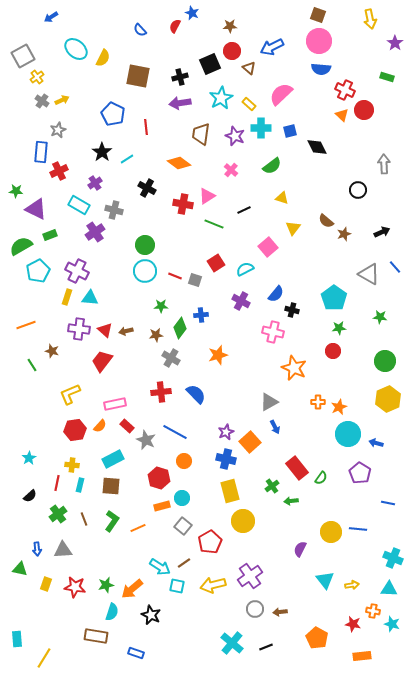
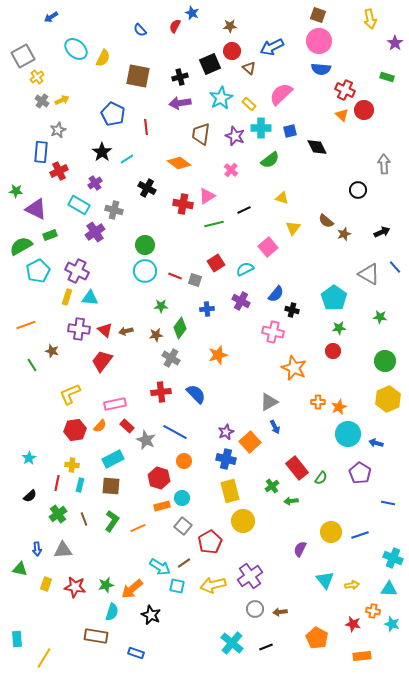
green semicircle at (272, 166): moved 2 px left, 6 px up
green line at (214, 224): rotated 36 degrees counterclockwise
blue cross at (201, 315): moved 6 px right, 6 px up
blue line at (358, 529): moved 2 px right, 6 px down; rotated 24 degrees counterclockwise
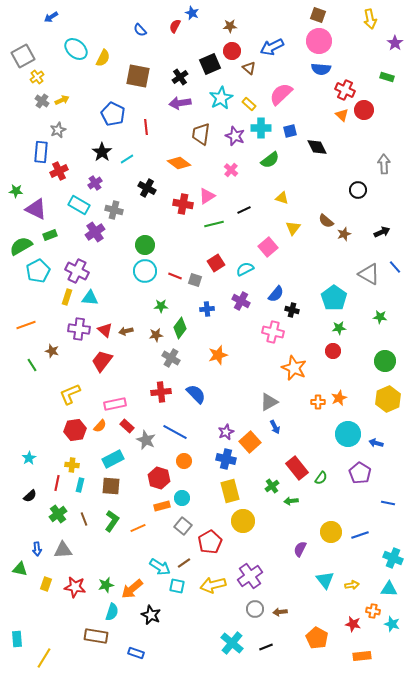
black cross at (180, 77): rotated 21 degrees counterclockwise
orange star at (339, 407): moved 9 px up
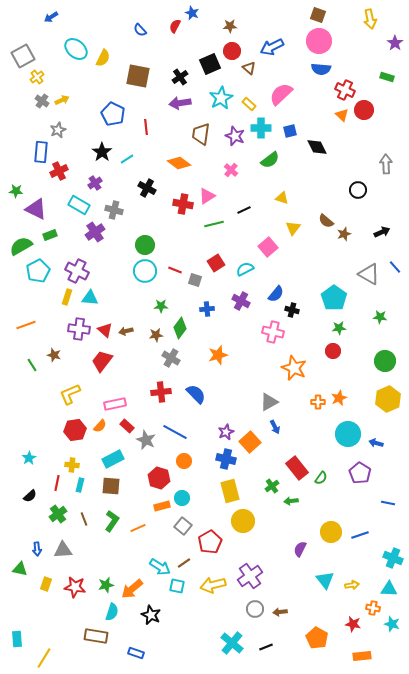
gray arrow at (384, 164): moved 2 px right
red line at (175, 276): moved 6 px up
brown star at (52, 351): moved 2 px right, 4 px down
orange cross at (373, 611): moved 3 px up
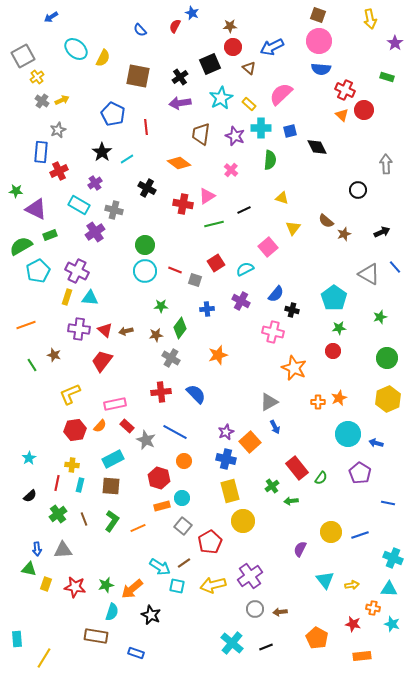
red circle at (232, 51): moved 1 px right, 4 px up
green semicircle at (270, 160): rotated 48 degrees counterclockwise
green star at (380, 317): rotated 24 degrees counterclockwise
green circle at (385, 361): moved 2 px right, 3 px up
green triangle at (20, 569): moved 9 px right
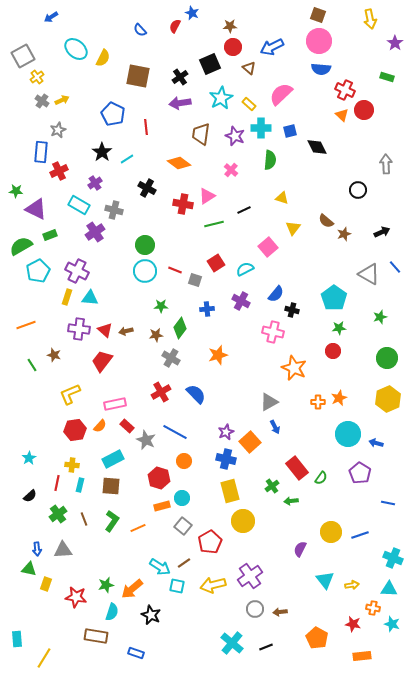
red cross at (161, 392): rotated 24 degrees counterclockwise
red star at (75, 587): moved 1 px right, 10 px down
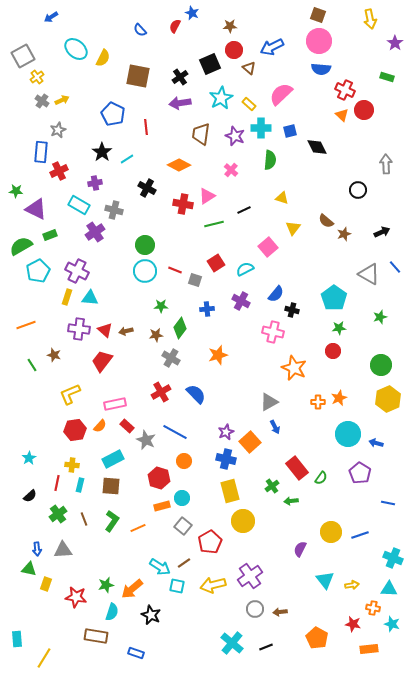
red circle at (233, 47): moved 1 px right, 3 px down
orange diamond at (179, 163): moved 2 px down; rotated 10 degrees counterclockwise
purple cross at (95, 183): rotated 24 degrees clockwise
green circle at (387, 358): moved 6 px left, 7 px down
orange rectangle at (362, 656): moved 7 px right, 7 px up
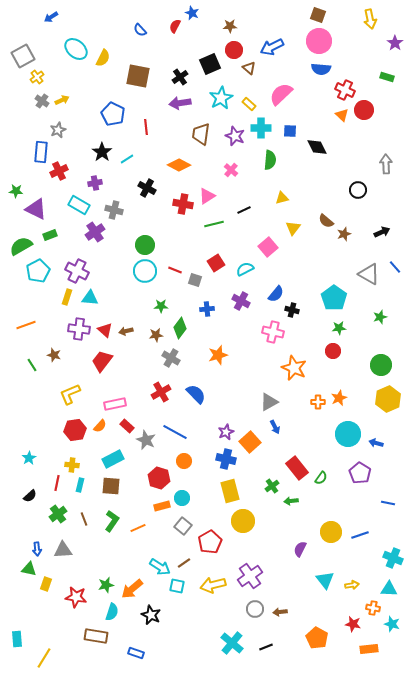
blue square at (290, 131): rotated 16 degrees clockwise
yellow triangle at (282, 198): rotated 32 degrees counterclockwise
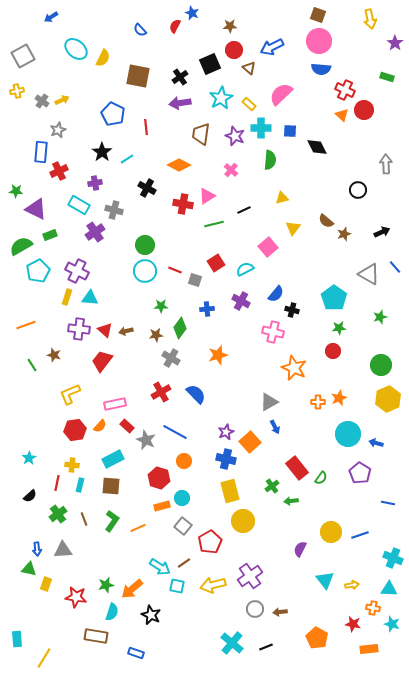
yellow cross at (37, 77): moved 20 px left, 14 px down; rotated 24 degrees clockwise
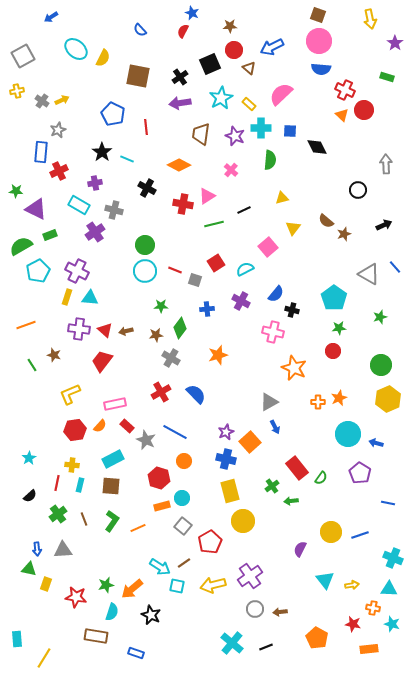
red semicircle at (175, 26): moved 8 px right, 5 px down
cyan line at (127, 159): rotated 56 degrees clockwise
black arrow at (382, 232): moved 2 px right, 7 px up
